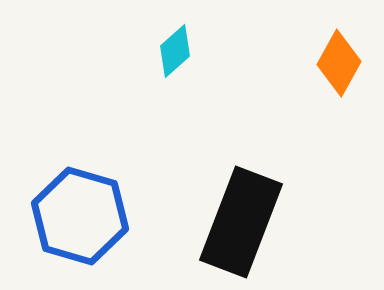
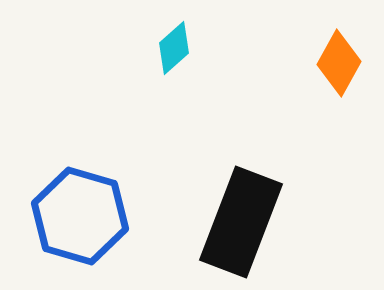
cyan diamond: moved 1 px left, 3 px up
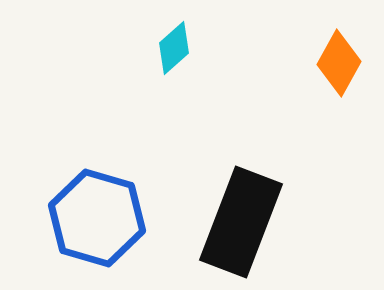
blue hexagon: moved 17 px right, 2 px down
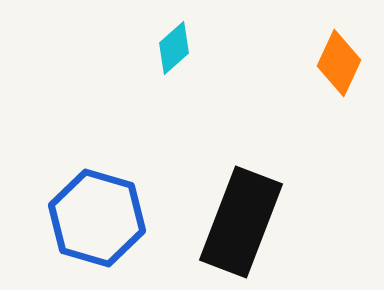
orange diamond: rotated 4 degrees counterclockwise
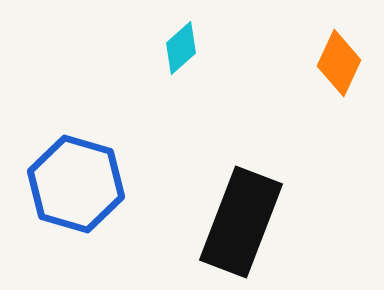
cyan diamond: moved 7 px right
blue hexagon: moved 21 px left, 34 px up
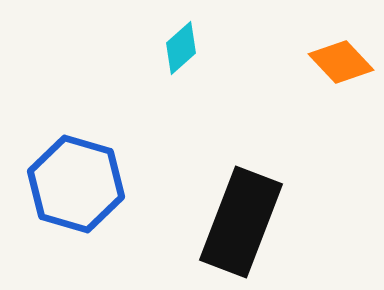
orange diamond: moved 2 px right, 1 px up; rotated 68 degrees counterclockwise
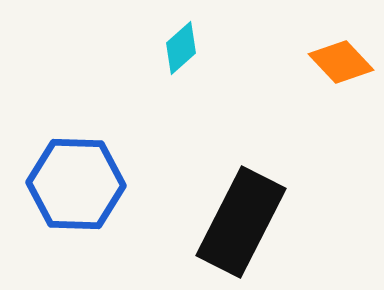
blue hexagon: rotated 14 degrees counterclockwise
black rectangle: rotated 6 degrees clockwise
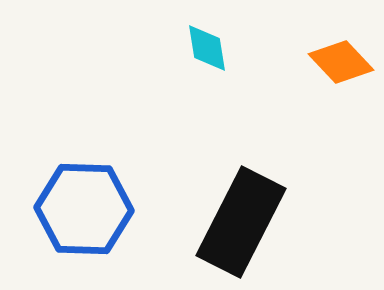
cyan diamond: moved 26 px right; rotated 58 degrees counterclockwise
blue hexagon: moved 8 px right, 25 px down
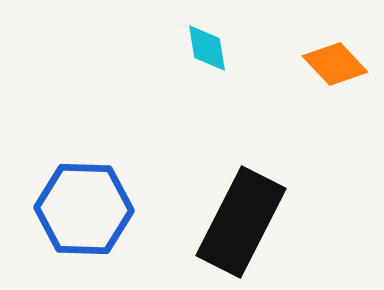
orange diamond: moved 6 px left, 2 px down
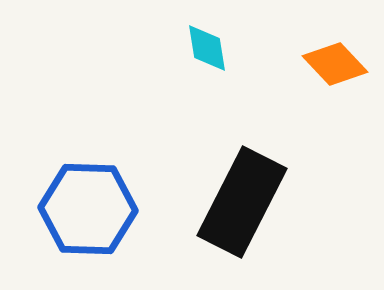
blue hexagon: moved 4 px right
black rectangle: moved 1 px right, 20 px up
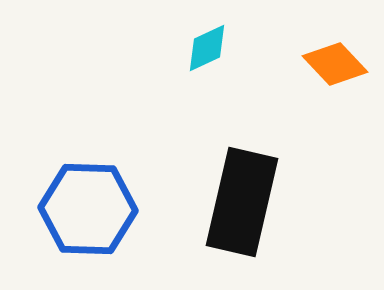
cyan diamond: rotated 74 degrees clockwise
black rectangle: rotated 14 degrees counterclockwise
